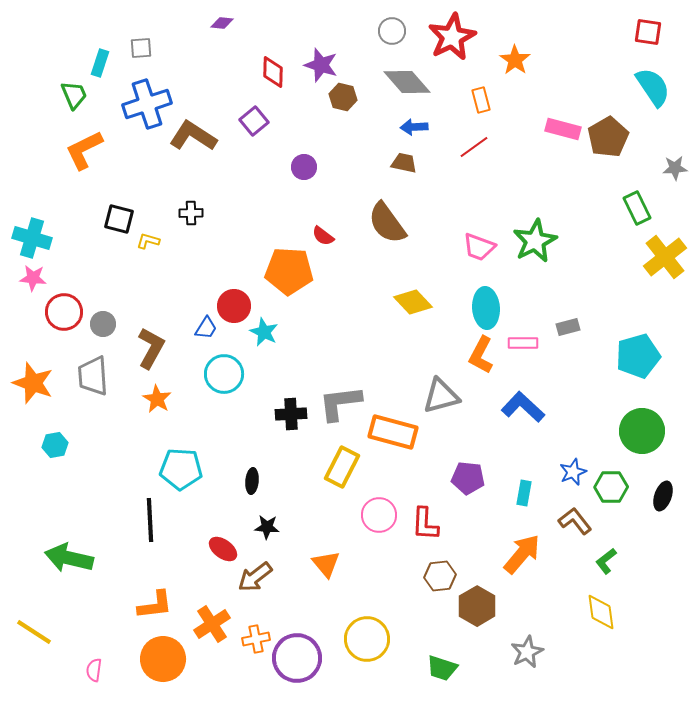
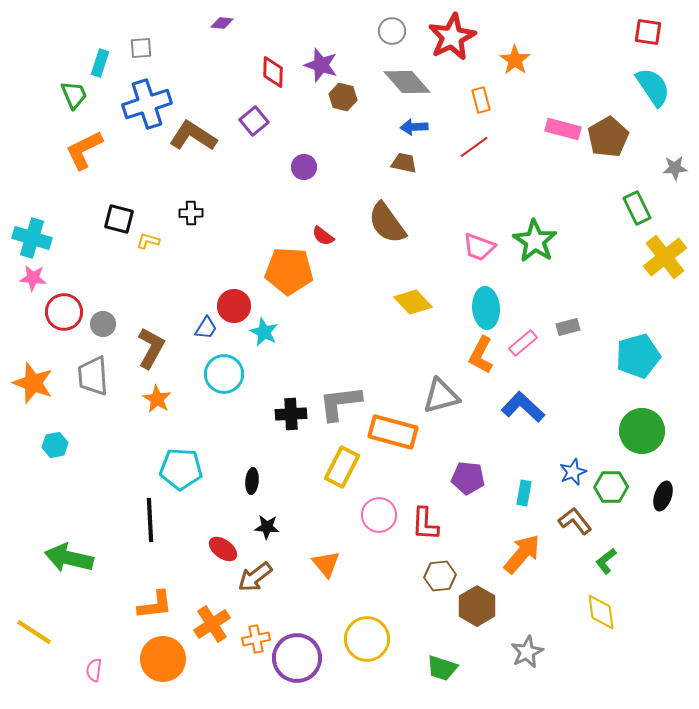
green star at (535, 241): rotated 12 degrees counterclockwise
pink rectangle at (523, 343): rotated 40 degrees counterclockwise
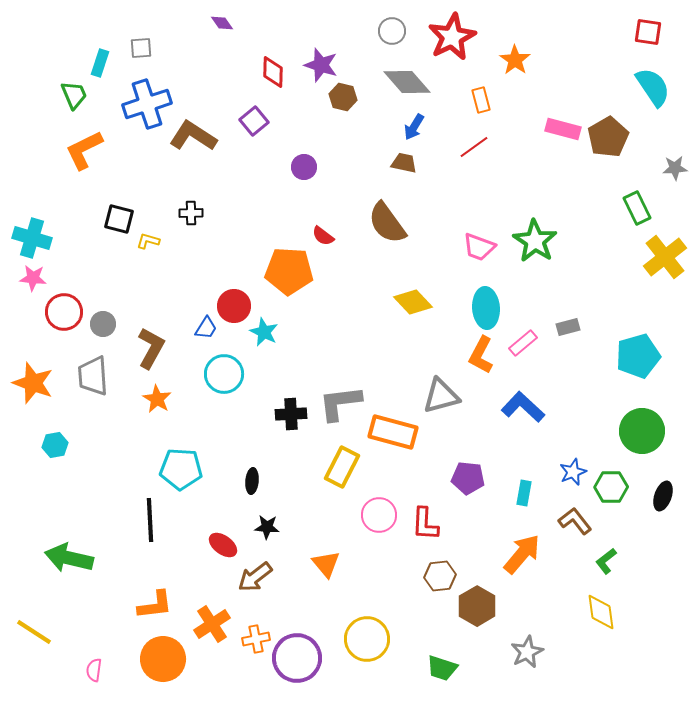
purple diamond at (222, 23): rotated 50 degrees clockwise
blue arrow at (414, 127): rotated 56 degrees counterclockwise
red ellipse at (223, 549): moved 4 px up
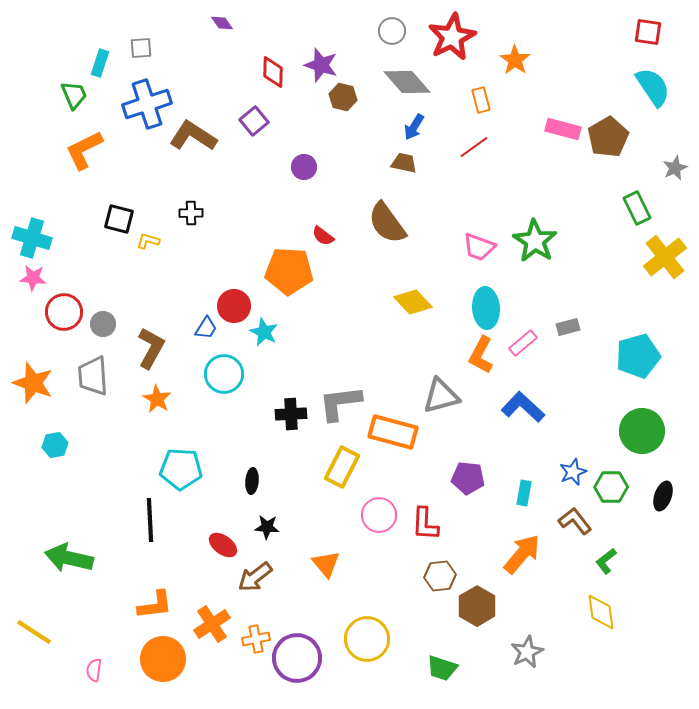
gray star at (675, 168): rotated 20 degrees counterclockwise
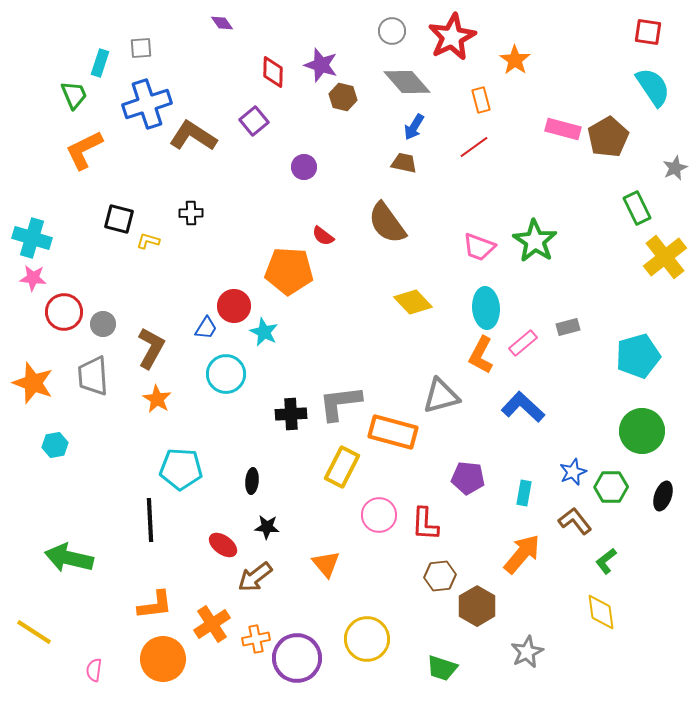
cyan circle at (224, 374): moved 2 px right
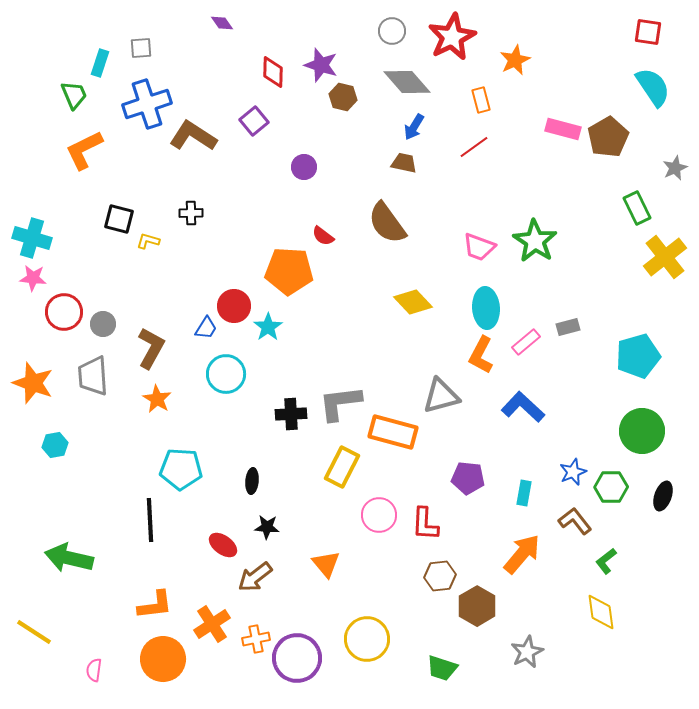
orange star at (515, 60): rotated 12 degrees clockwise
cyan star at (264, 332): moved 4 px right, 5 px up; rotated 12 degrees clockwise
pink rectangle at (523, 343): moved 3 px right, 1 px up
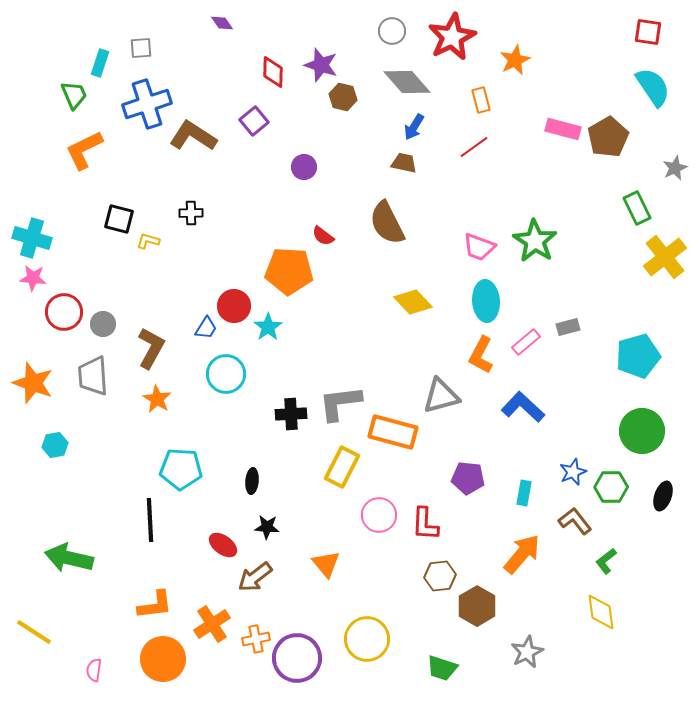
brown semicircle at (387, 223): rotated 9 degrees clockwise
cyan ellipse at (486, 308): moved 7 px up
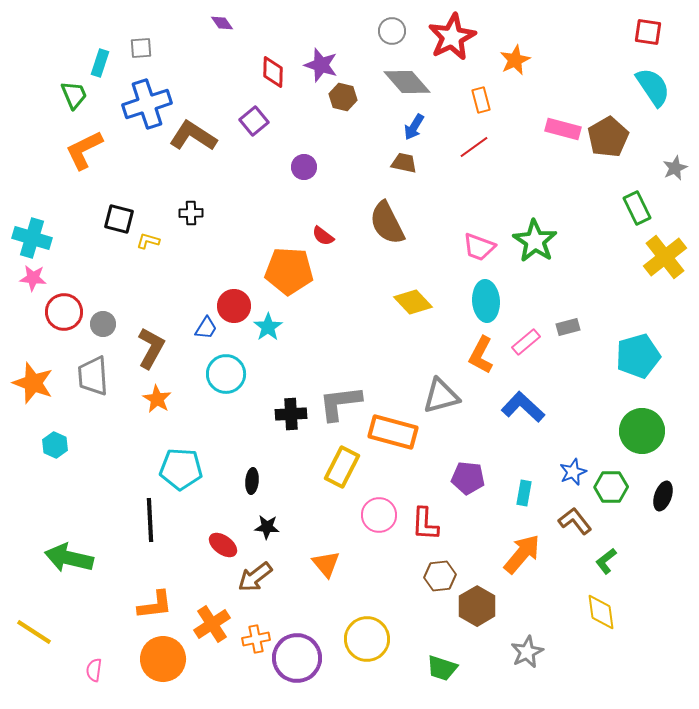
cyan hexagon at (55, 445): rotated 25 degrees counterclockwise
